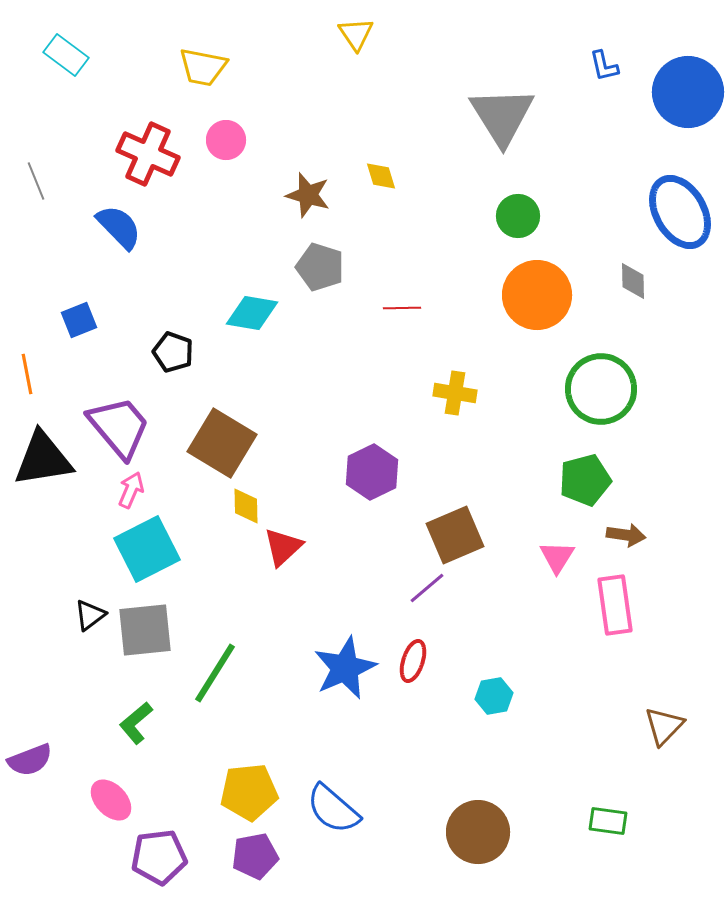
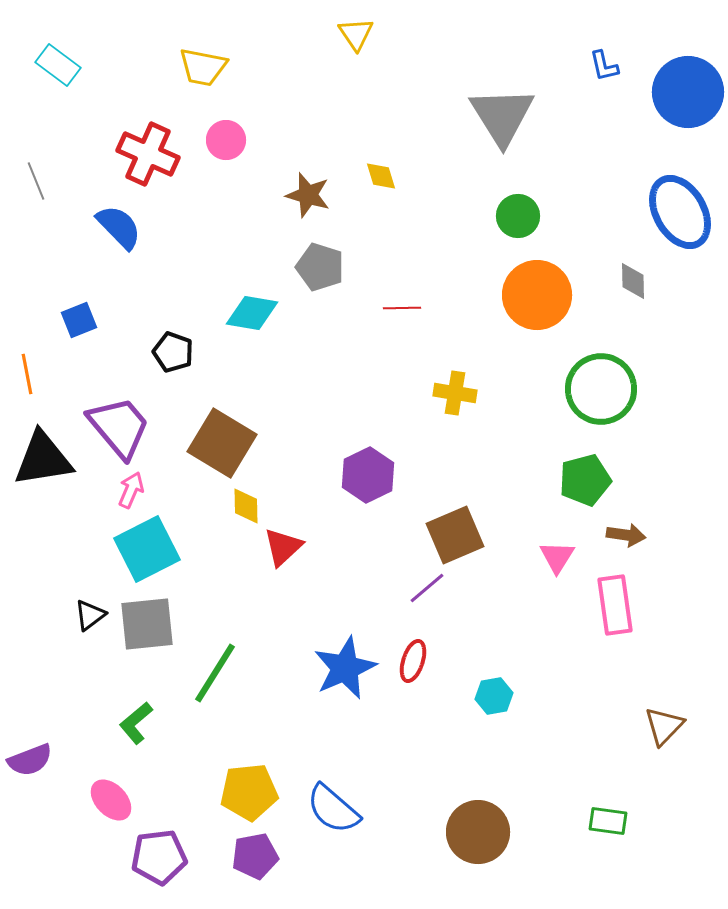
cyan rectangle at (66, 55): moved 8 px left, 10 px down
purple hexagon at (372, 472): moved 4 px left, 3 px down
gray square at (145, 630): moved 2 px right, 6 px up
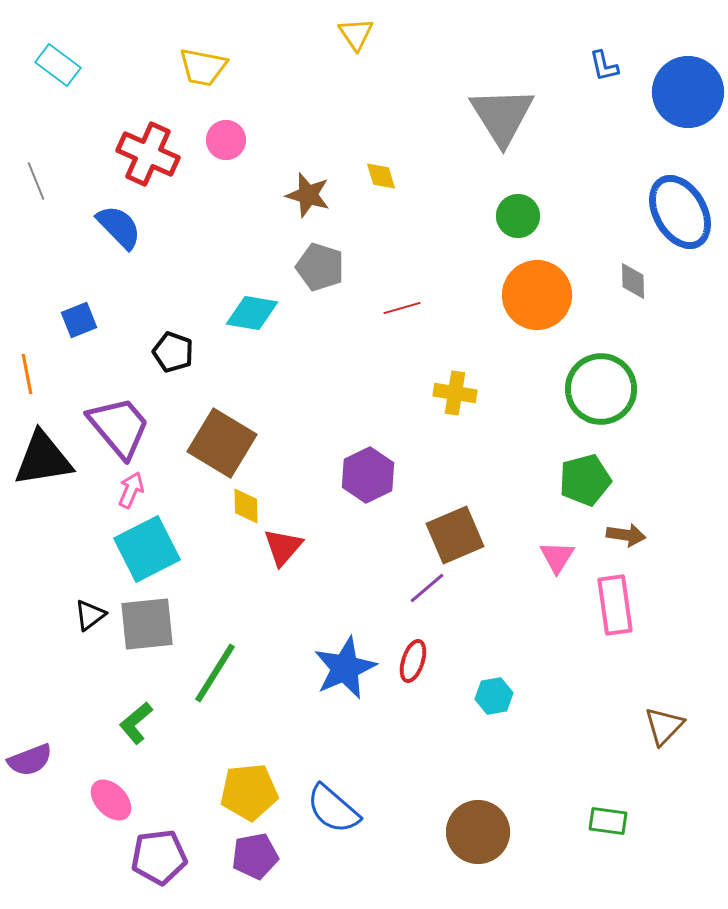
red line at (402, 308): rotated 15 degrees counterclockwise
red triangle at (283, 547): rotated 6 degrees counterclockwise
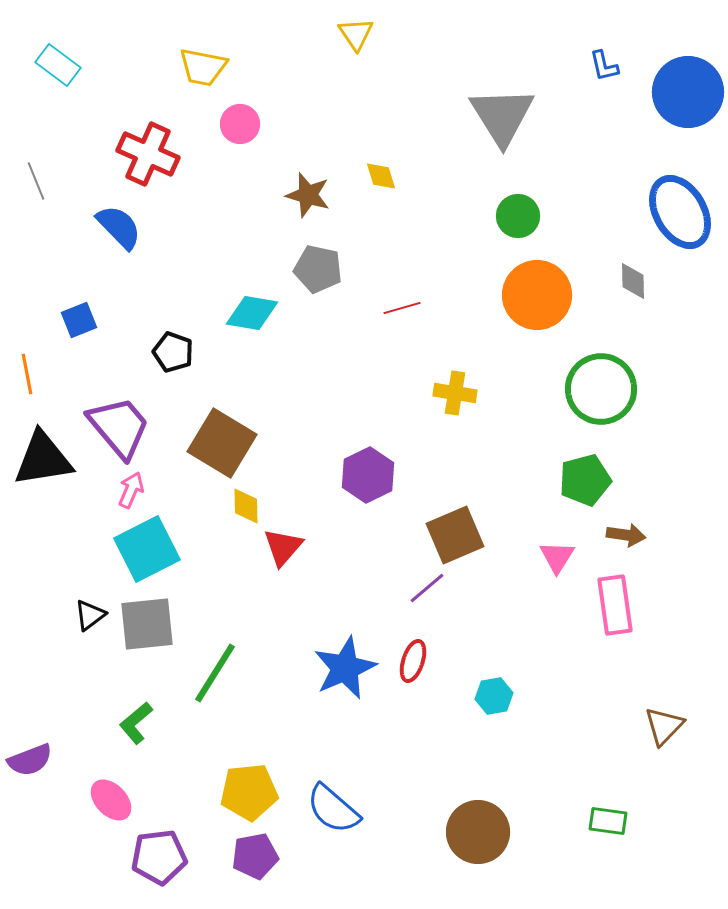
pink circle at (226, 140): moved 14 px right, 16 px up
gray pentagon at (320, 267): moved 2 px left, 2 px down; rotated 6 degrees counterclockwise
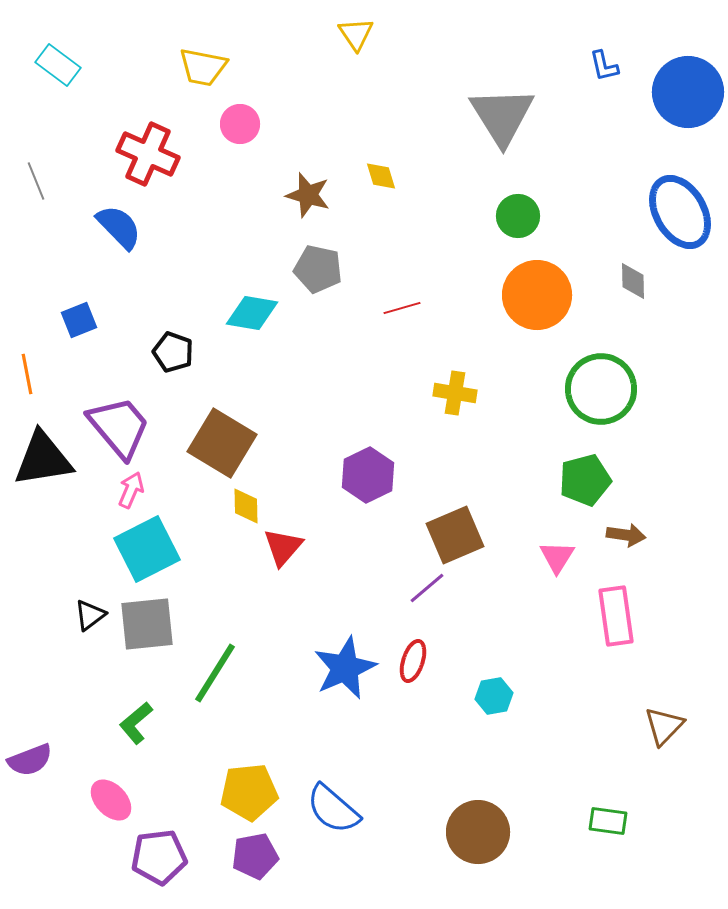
pink rectangle at (615, 605): moved 1 px right, 11 px down
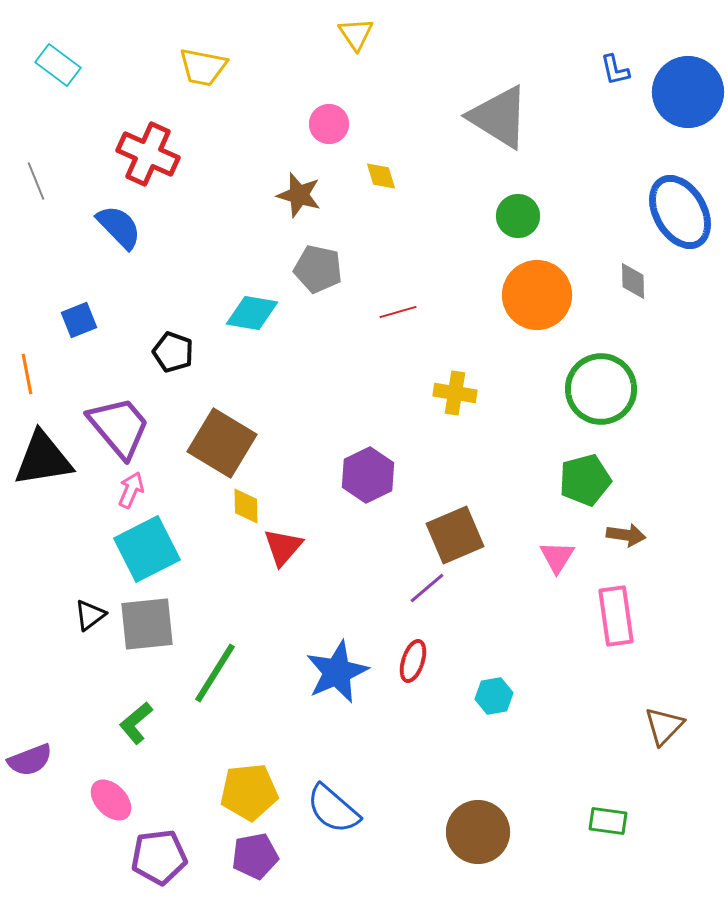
blue L-shape at (604, 66): moved 11 px right, 4 px down
gray triangle at (502, 116): moved 3 px left, 1 px down; rotated 26 degrees counterclockwise
pink circle at (240, 124): moved 89 px right
brown star at (308, 195): moved 9 px left
red line at (402, 308): moved 4 px left, 4 px down
blue star at (345, 668): moved 8 px left, 4 px down
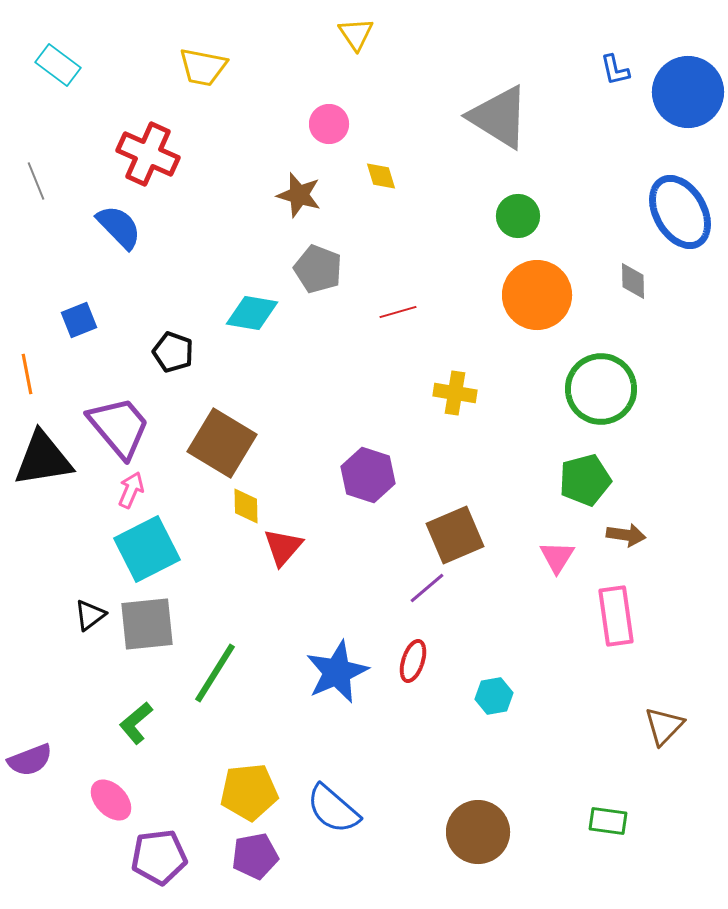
gray pentagon at (318, 269): rotated 9 degrees clockwise
purple hexagon at (368, 475): rotated 16 degrees counterclockwise
